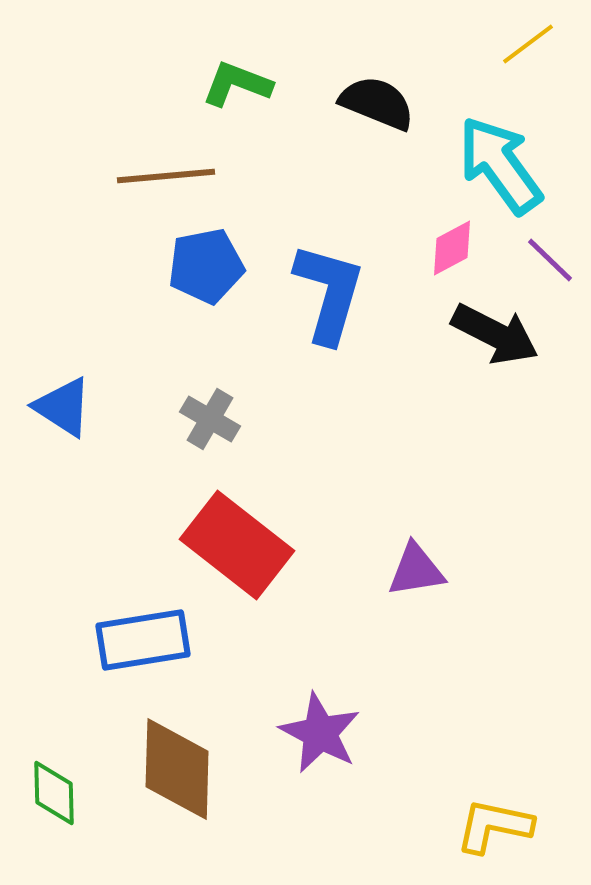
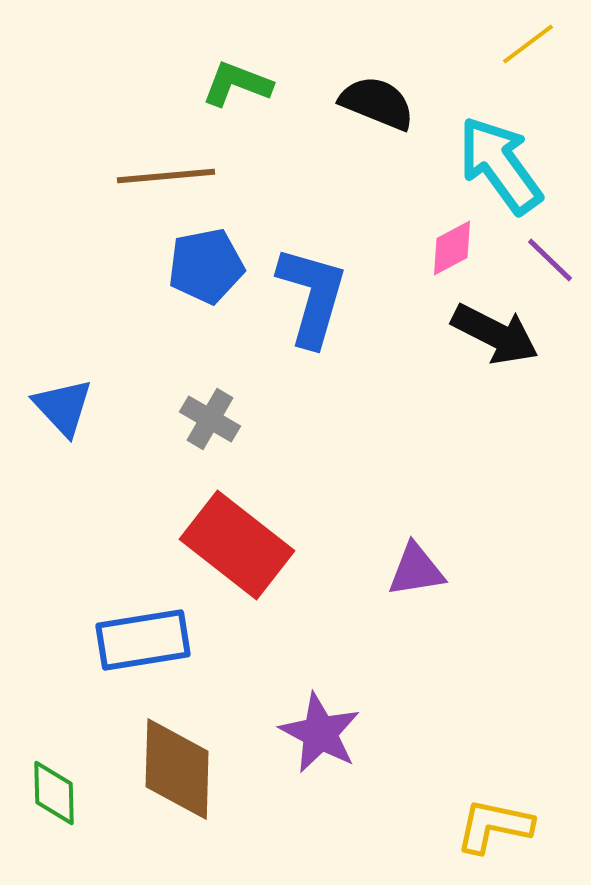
blue L-shape: moved 17 px left, 3 px down
blue triangle: rotated 14 degrees clockwise
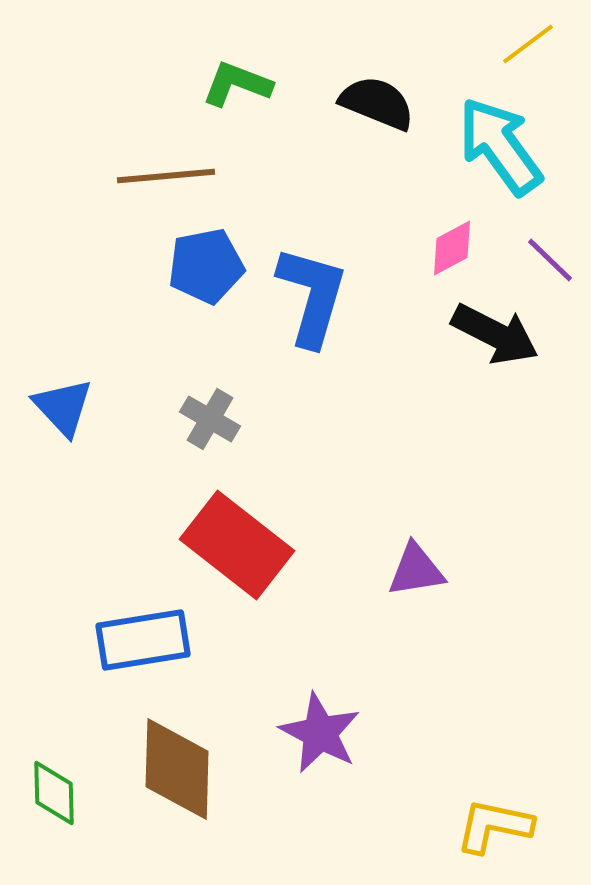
cyan arrow: moved 19 px up
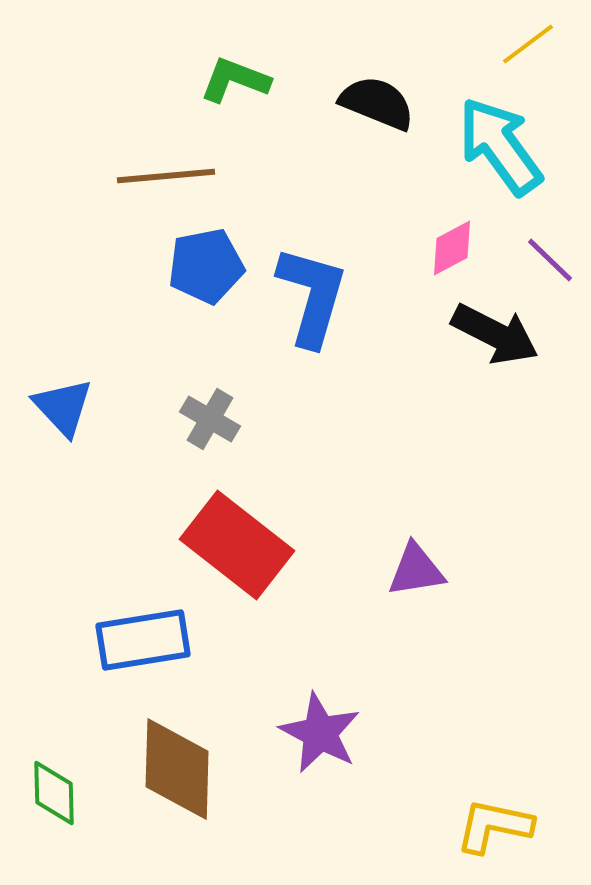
green L-shape: moved 2 px left, 4 px up
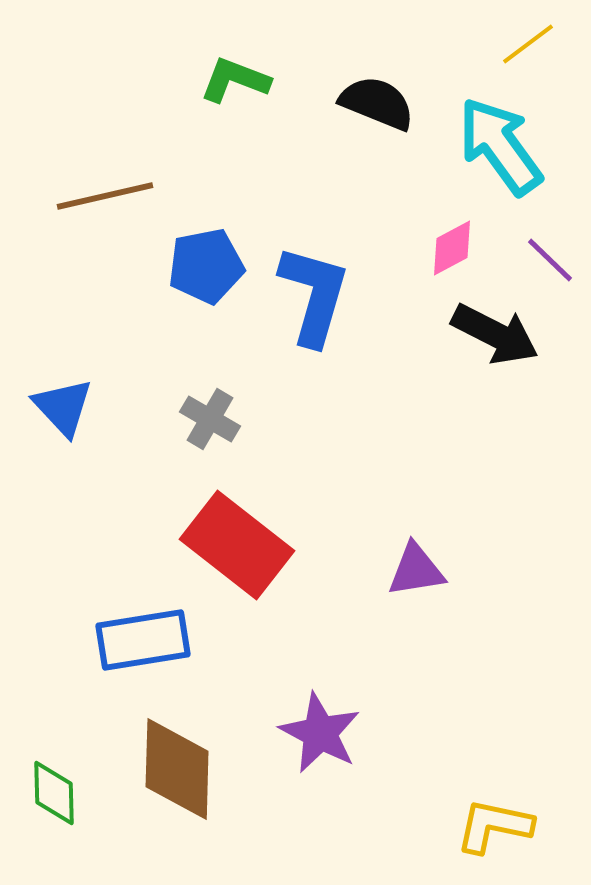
brown line: moved 61 px left, 20 px down; rotated 8 degrees counterclockwise
blue L-shape: moved 2 px right, 1 px up
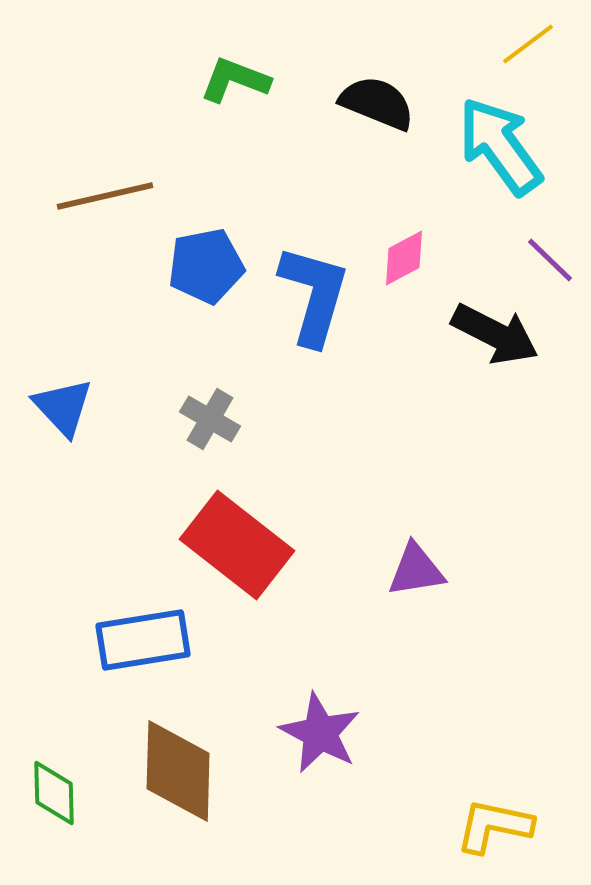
pink diamond: moved 48 px left, 10 px down
brown diamond: moved 1 px right, 2 px down
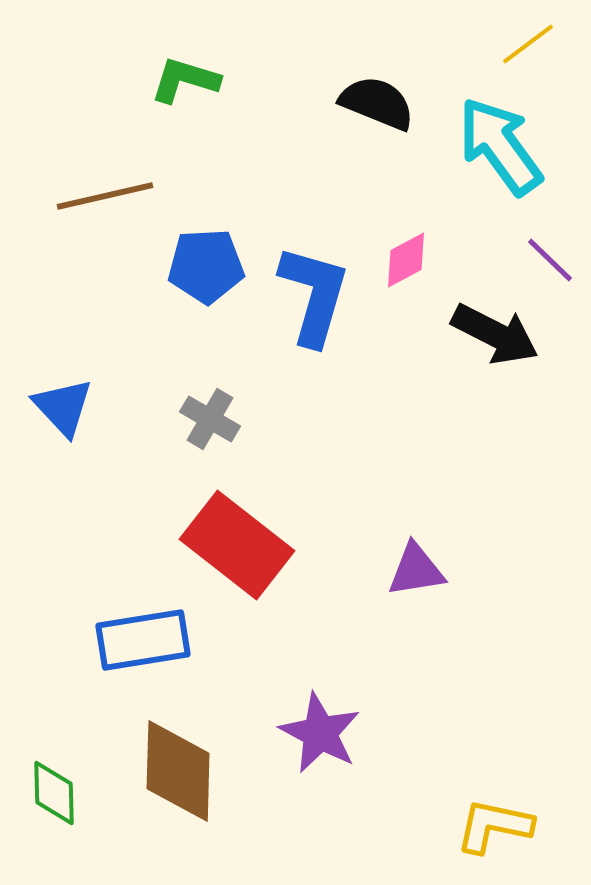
green L-shape: moved 50 px left; rotated 4 degrees counterclockwise
pink diamond: moved 2 px right, 2 px down
blue pentagon: rotated 8 degrees clockwise
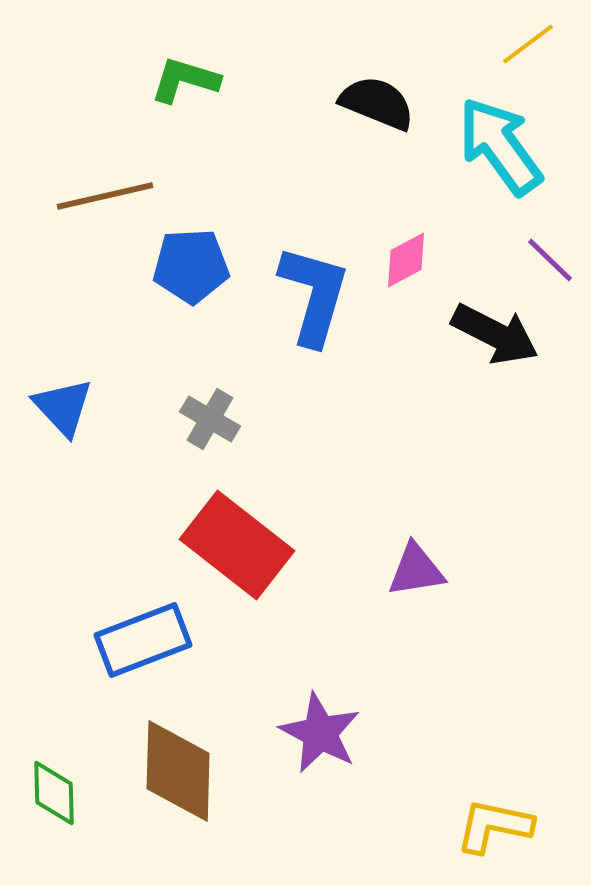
blue pentagon: moved 15 px left
blue rectangle: rotated 12 degrees counterclockwise
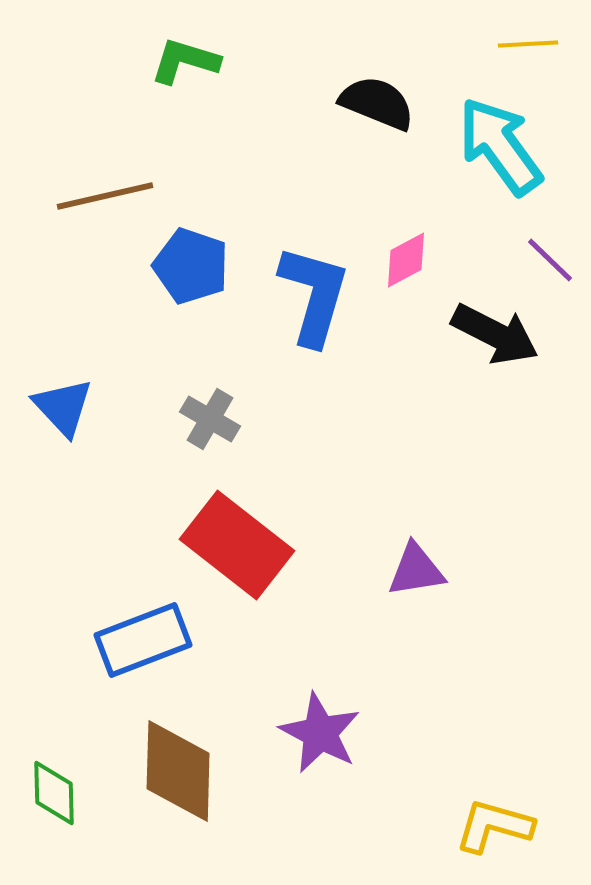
yellow line: rotated 34 degrees clockwise
green L-shape: moved 19 px up
blue pentagon: rotated 22 degrees clockwise
yellow L-shape: rotated 4 degrees clockwise
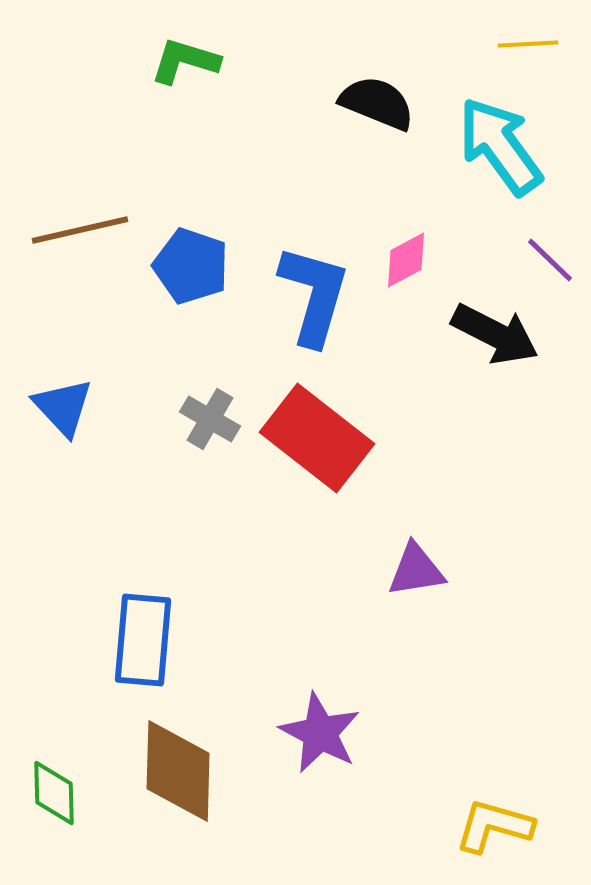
brown line: moved 25 px left, 34 px down
red rectangle: moved 80 px right, 107 px up
blue rectangle: rotated 64 degrees counterclockwise
